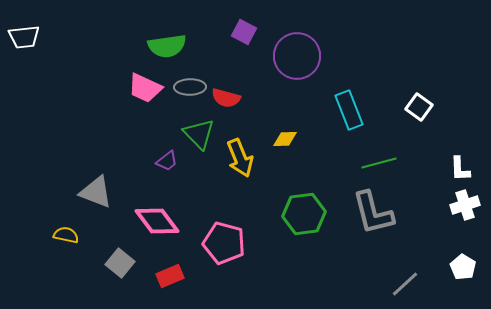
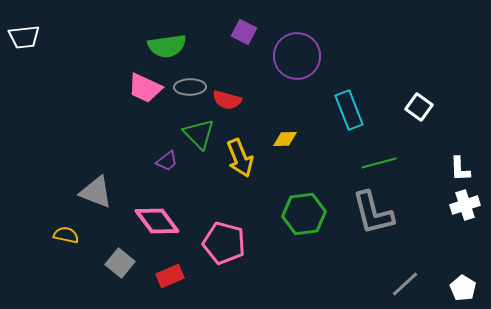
red semicircle: moved 1 px right, 2 px down
white pentagon: moved 21 px down
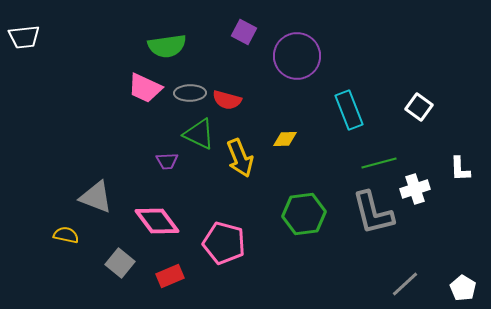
gray ellipse: moved 6 px down
green triangle: rotated 20 degrees counterclockwise
purple trapezoid: rotated 35 degrees clockwise
gray triangle: moved 5 px down
white cross: moved 50 px left, 16 px up
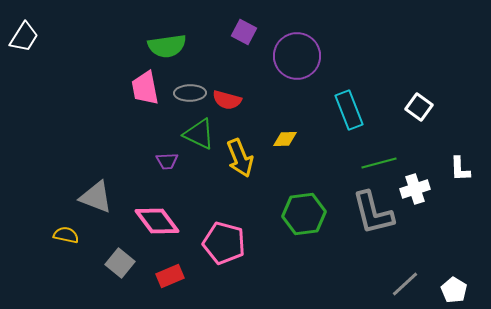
white trapezoid: rotated 52 degrees counterclockwise
pink trapezoid: rotated 54 degrees clockwise
white pentagon: moved 9 px left, 2 px down
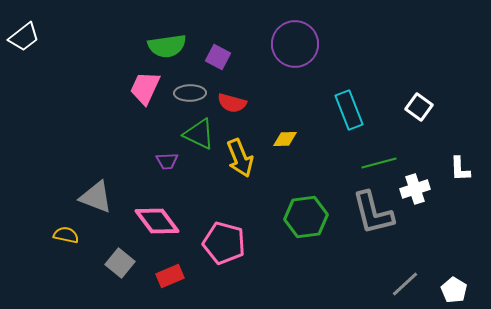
purple square: moved 26 px left, 25 px down
white trapezoid: rotated 20 degrees clockwise
purple circle: moved 2 px left, 12 px up
pink trapezoid: rotated 36 degrees clockwise
red semicircle: moved 5 px right, 3 px down
green hexagon: moved 2 px right, 3 px down
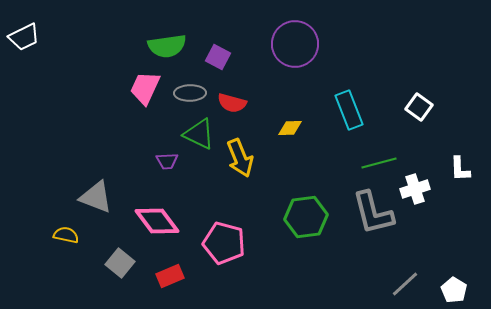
white trapezoid: rotated 12 degrees clockwise
yellow diamond: moved 5 px right, 11 px up
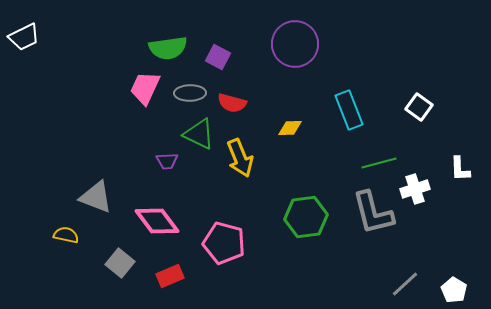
green semicircle: moved 1 px right, 2 px down
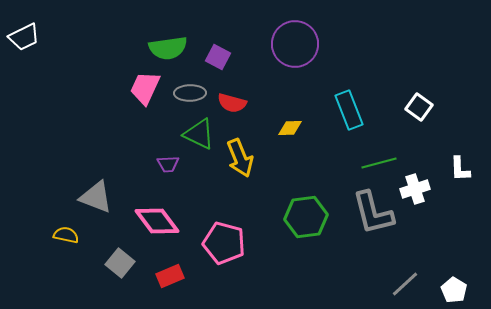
purple trapezoid: moved 1 px right, 3 px down
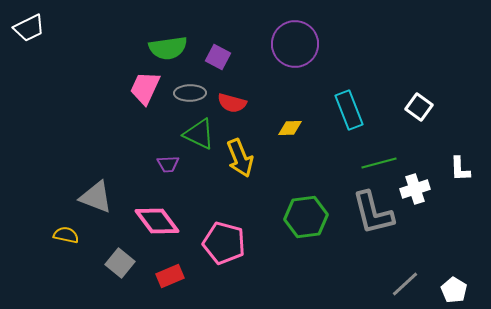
white trapezoid: moved 5 px right, 9 px up
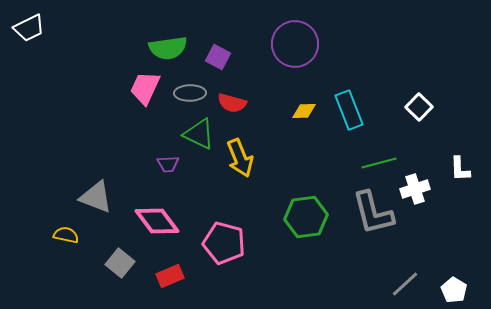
white square: rotated 8 degrees clockwise
yellow diamond: moved 14 px right, 17 px up
